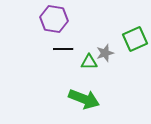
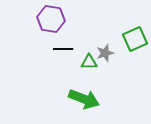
purple hexagon: moved 3 px left
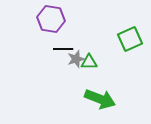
green square: moved 5 px left
gray star: moved 29 px left, 6 px down
green arrow: moved 16 px right
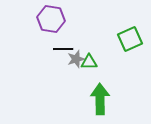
green arrow: rotated 112 degrees counterclockwise
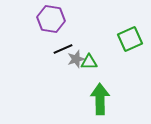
black line: rotated 24 degrees counterclockwise
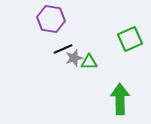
gray star: moved 2 px left, 1 px up
green arrow: moved 20 px right
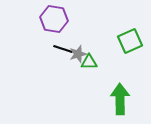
purple hexagon: moved 3 px right
green square: moved 2 px down
black line: rotated 42 degrees clockwise
gray star: moved 4 px right, 4 px up
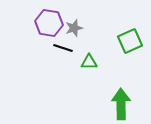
purple hexagon: moved 5 px left, 4 px down
black line: moved 1 px up
gray star: moved 4 px left, 26 px up
green arrow: moved 1 px right, 5 px down
